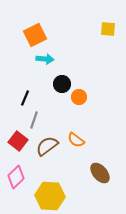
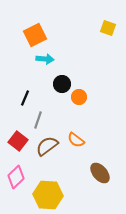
yellow square: moved 1 px up; rotated 14 degrees clockwise
gray line: moved 4 px right
yellow hexagon: moved 2 px left, 1 px up
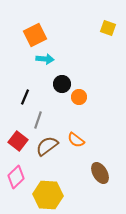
black line: moved 1 px up
brown ellipse: rotated 10 degrees clockwise
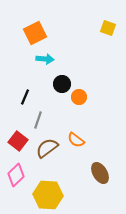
orange square: moved 2 px up
brown semicircle: moved 2 px down
pink diamond: moved 2 px up
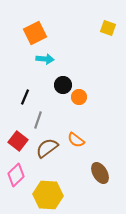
black circle: moved 1 px right, 1 px down
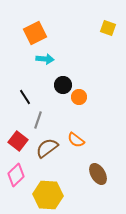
black line: rotated 56 degrees counterclockwise
brown ellipse: moved 2 px left, 1 px down
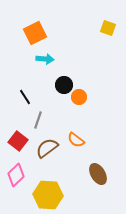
black circle: moved 1 px right
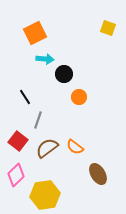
black circle: moved 11 px up
orange semicircle: moved 1 px left, 7 px down
yellow hexagon: moved 3 px left; rotated 12 degrees counterclockwise
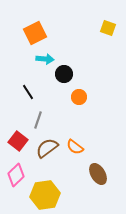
black line: moved 3 px right, 5 px up
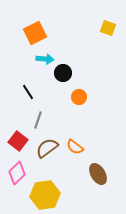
black circle: moved 1 px left, 1 px up
pink diamond: moved 1 px right, 2 px up
